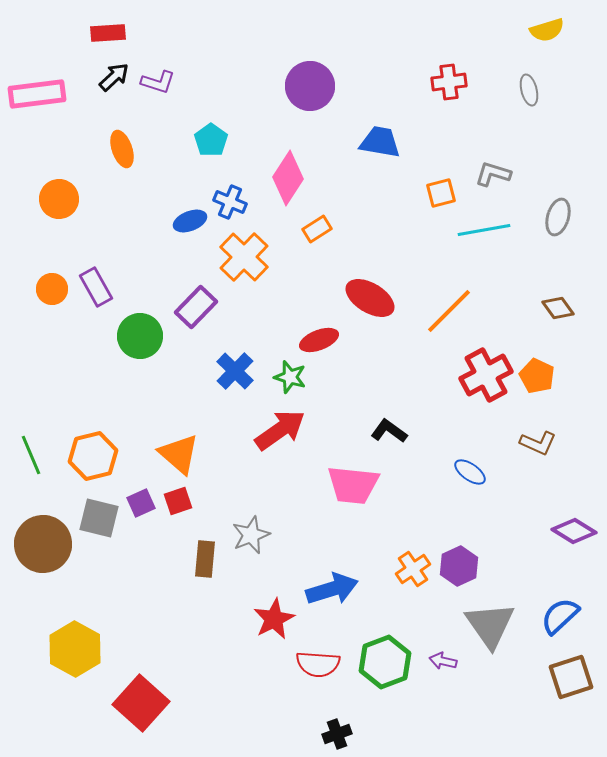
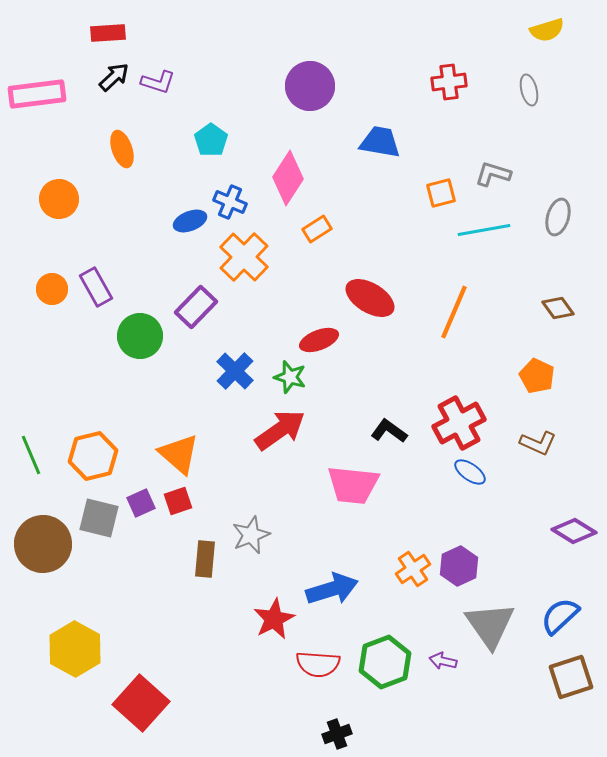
orange line at (449, 311): moved 5 px right, 1 px down; rotated 22 degrees counterclockwise
red cross at (486, 375): moved 27 px left, 48 px down
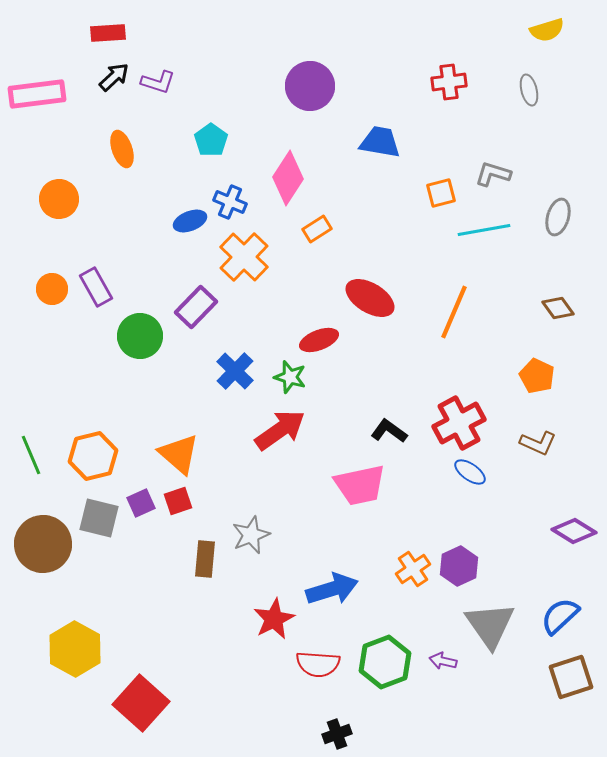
pink trapezoid at (353, 485): moved 7 px right; rotated 18 degrees counterclockwise
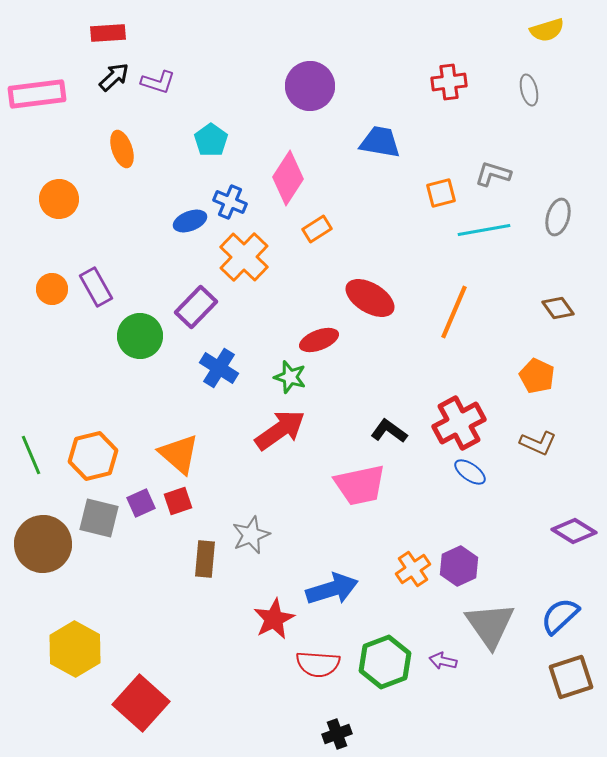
blue cross at (235, 371): moved 16 px left, 3 px up; rotated 12 degrees counterclockwise
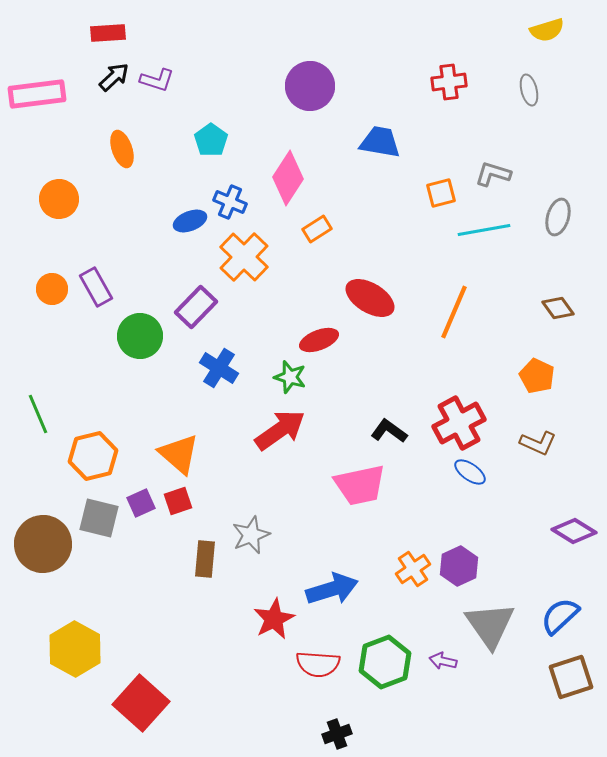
purple L-shape at (158, 82): moved 1 px left, 2 px up
green line at (31, 455): moved 7 px right, 41 px up
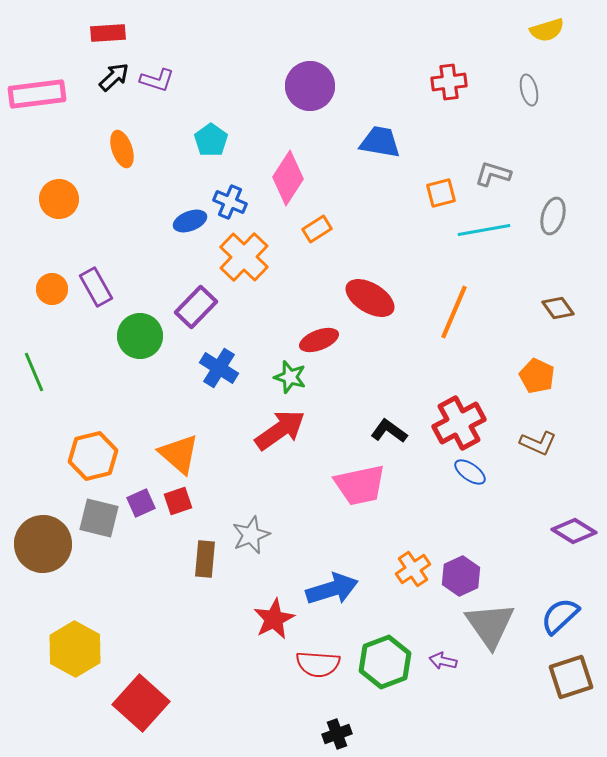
gray ellipse at (558, 217): moved 5 px left, 1 px up
green line at (38, 414): moved 4 px left, 42 px up
purple hexagon at (459, 566): moved 2 px right, 10 px down
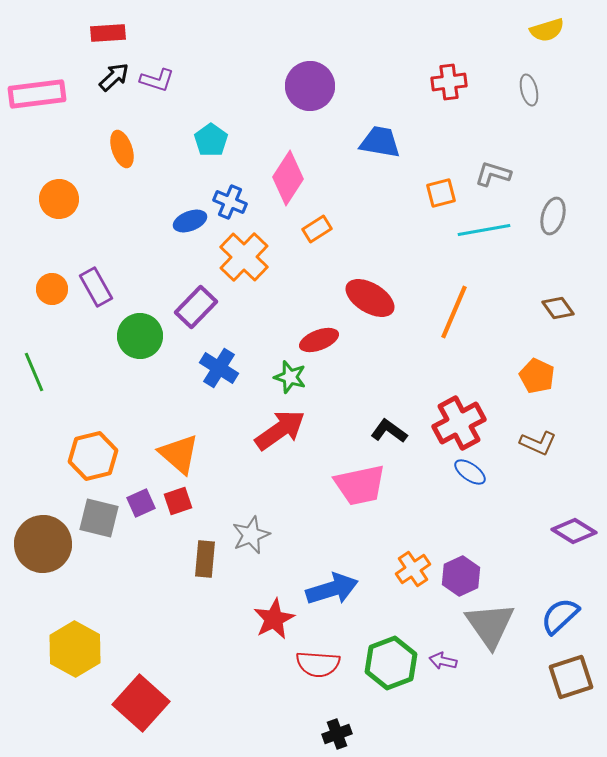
green hexagon at (385, 662): moved 6 px right, 1 px down
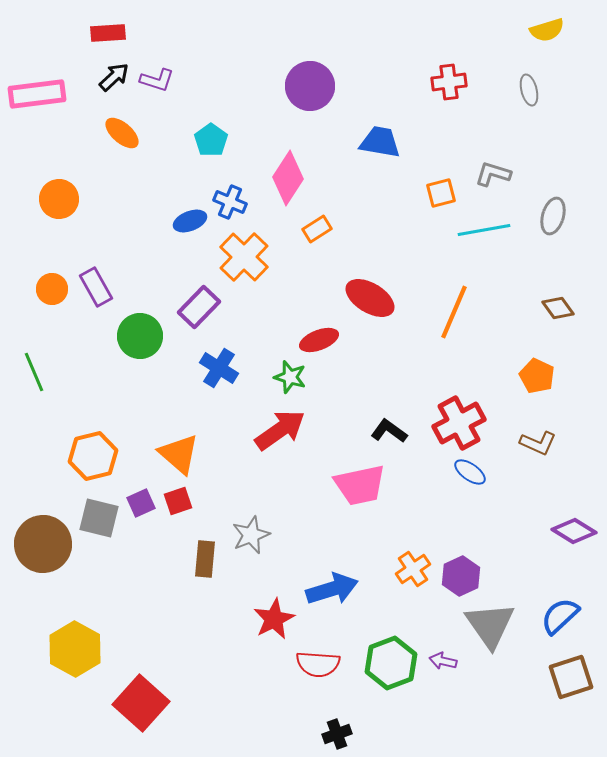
orange ellipse at (122, 149): moved 16 px up; rotated 30 degrees counterclockwise
purple rectangle at (196, 307): moved 3 px right
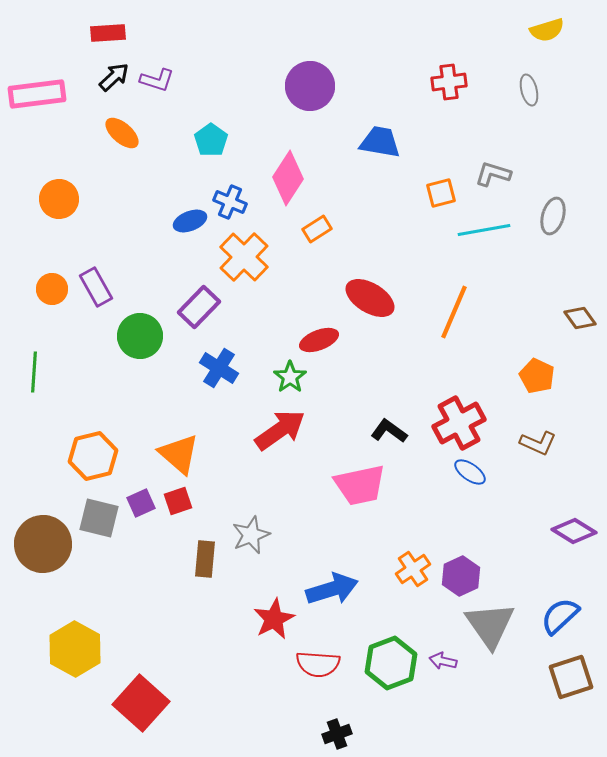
brown diamond at (558, 308): moved 22 px right, 10 px down
green line at (34, 372): rotated 27 degrees clockwise
green star at (290, 377): rotated 20 degrees clockwise
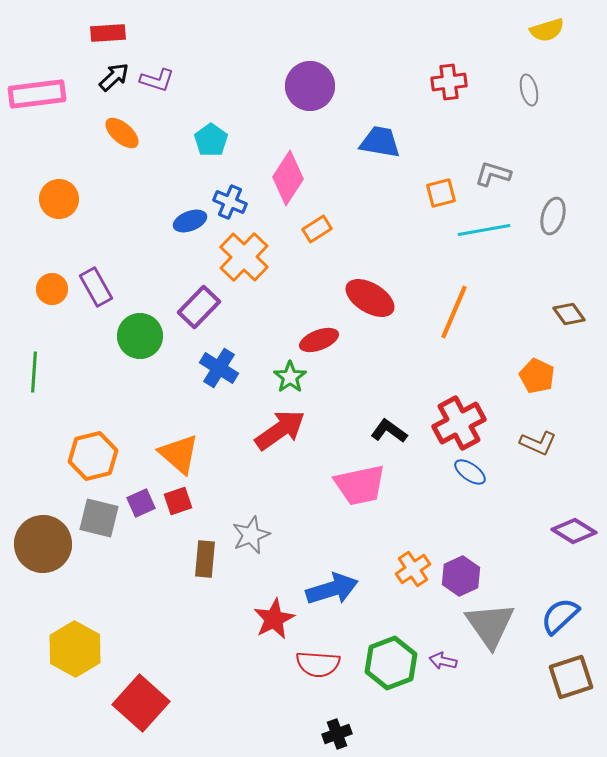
brown diamond at (580, 318): moved 11 px left, 4 px up
